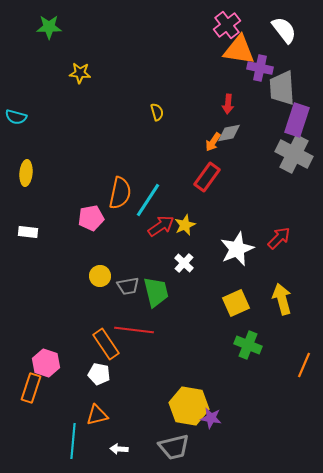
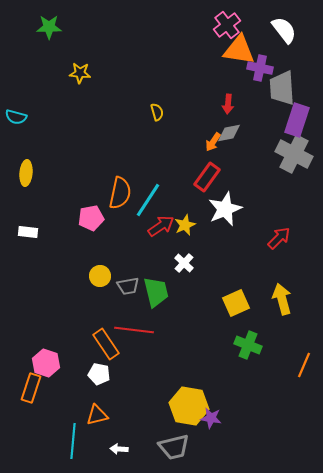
white star at (237, 249): moved 12 px left, 40 px up
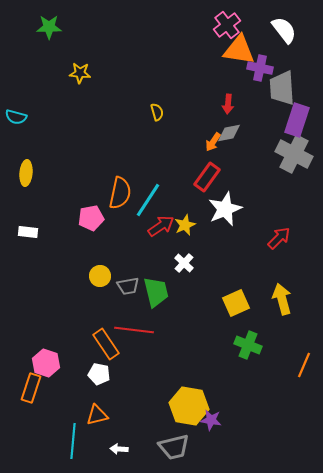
purple star at (211, 418): moved 2 px down
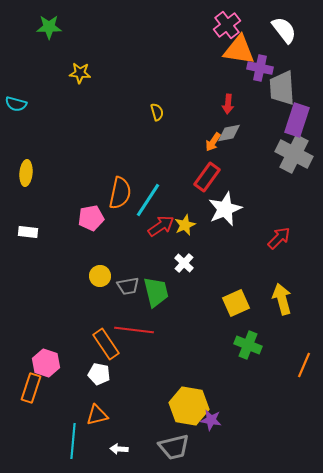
cyan semicircle at (16, 117): moved 13 px up
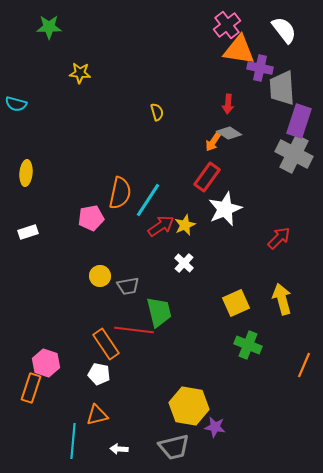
purple rectangle at (297, 120): moved 2 px right, 1 px down
gray diamond at (229, 133): rotated 45 degrees clockwise
white rectangle at (28, 232): rotated 24 degrees counterclockwise
green trapezoid at (156, 292): moved 3 px right, 20 px down
purple star at (211, 420): moved 4 px right, 7 px down
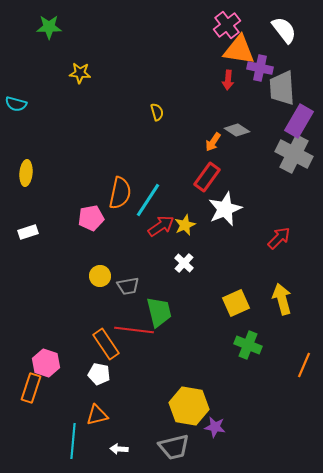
red arrow at (228, 104): moved 24 px up
purple rectangle at (299, 121): rotated 12 degrees clockwise
gray diamond at (229, 133): moved 8 px right, 3 px up
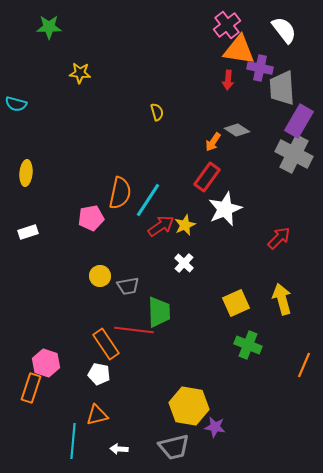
green trapezoid at (159, 312): rotated 12 degrees clockwise
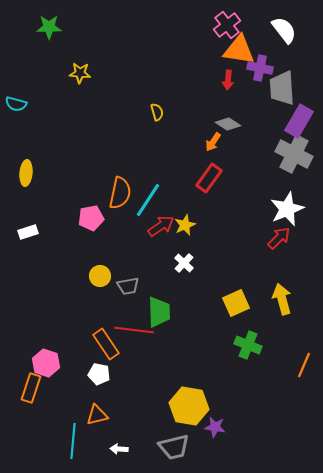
gray diamond at (237, 130): moved 9 px left, 6 px up
red rectangle at (207, 177): moved 2 px right, 1 px down
white star at (225, 209): moved 62 px right
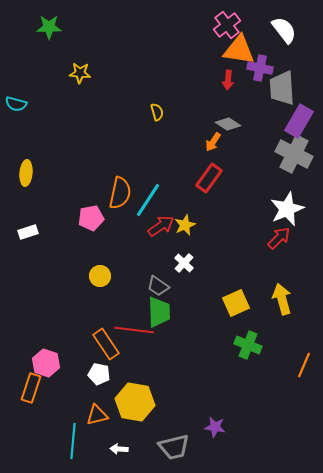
gray trapezoid at (128, 286): moved 30 px right; rotated 45 degrees clockwise
yellow hexagon at (189, 406): moved 54 px left, 4 px up
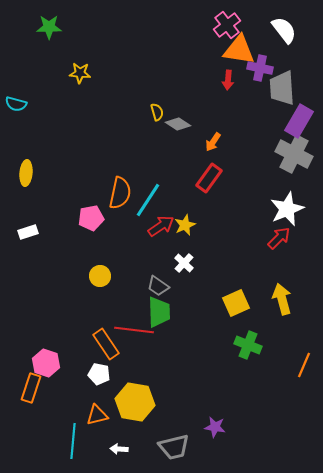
gray diamond at (228, 124): moved 50 px left
